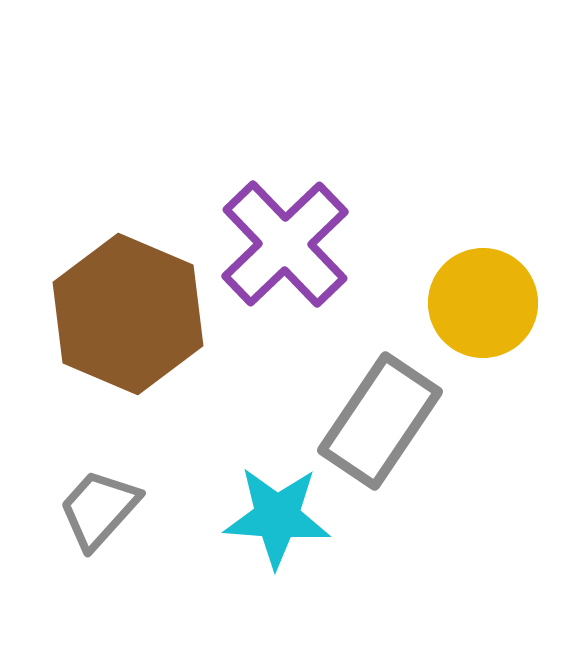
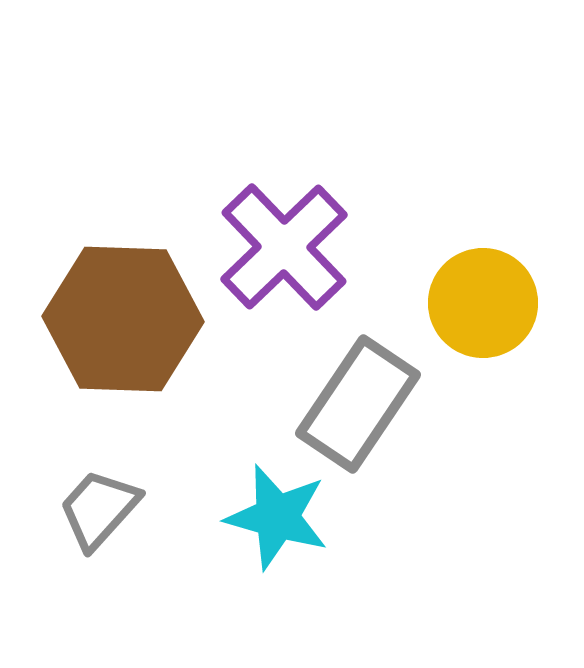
purple cross: moved 1 px left, 3 px down
brown hexagon: moved 5 px left, 5 px down; rotated 21 degrees counterclockwise
gray rectangle: moved 22 px left, 17 px up
cyan star: rotated 12 degrees clockwise
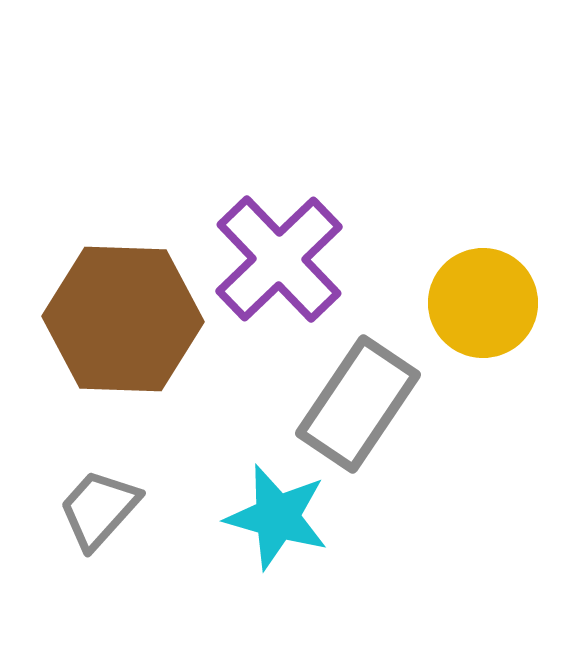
purple cross: moved 5 px left, 12 px down
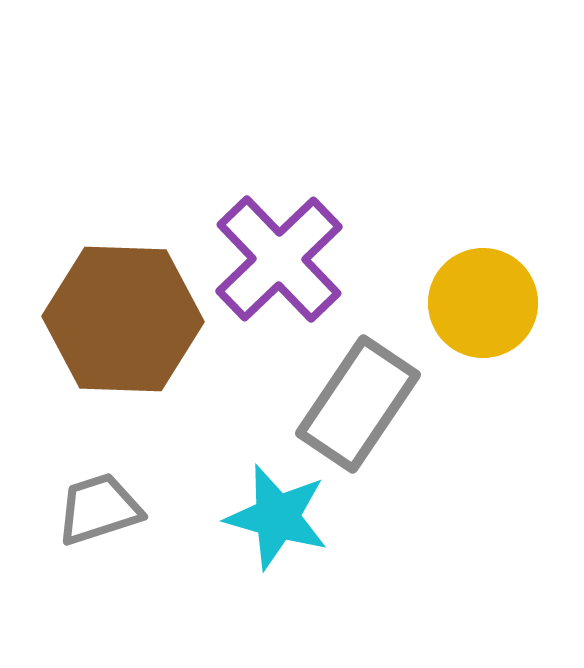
gray trapezoid: rotated 30 degrees clockwise
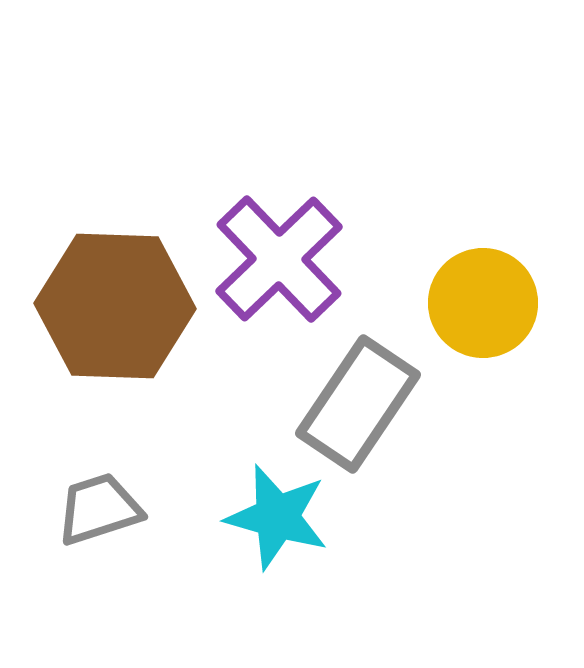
brown hexagon: moved 8 px left, 13 px up
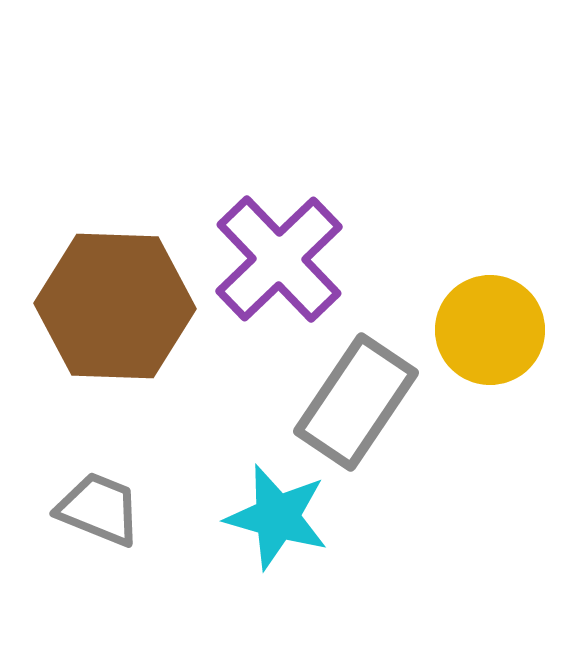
yellow circle: moved 7 px right, 27 px down
gray rectangle: moved 2 px left, 2 px up
gray trapezoid: rotated 40 degrees clockwise
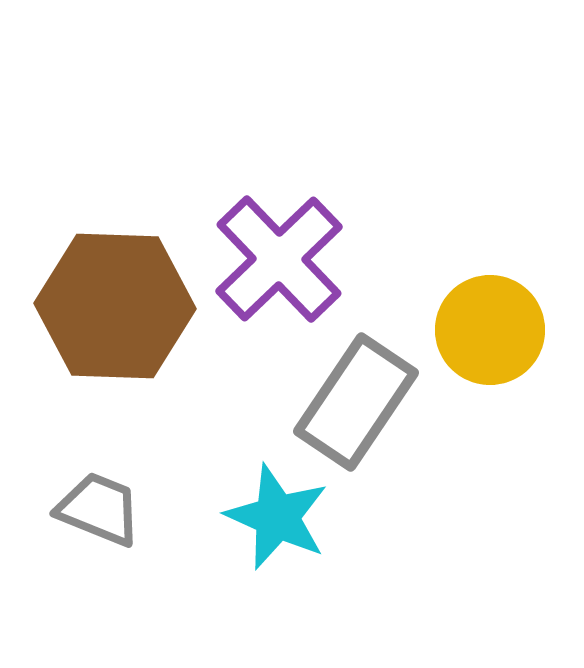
cyan star: rotated 8 degrees clockwise
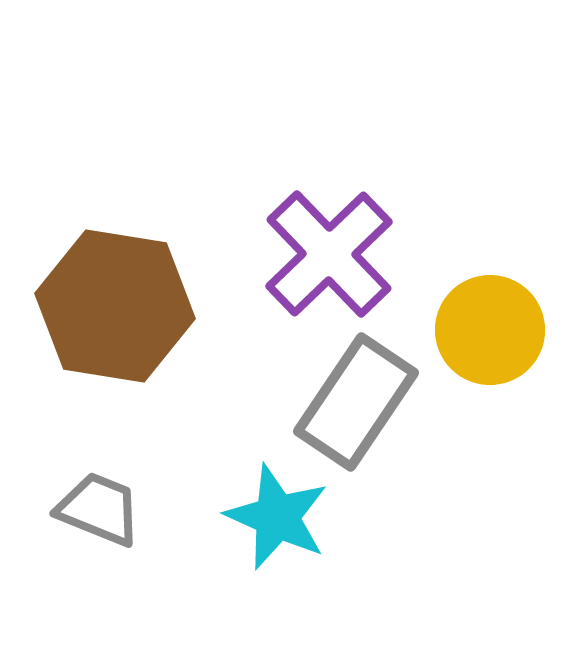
purple cross: moved 50 px right, 5 px up
brown hexagon: rotated 7 degrees clockwise
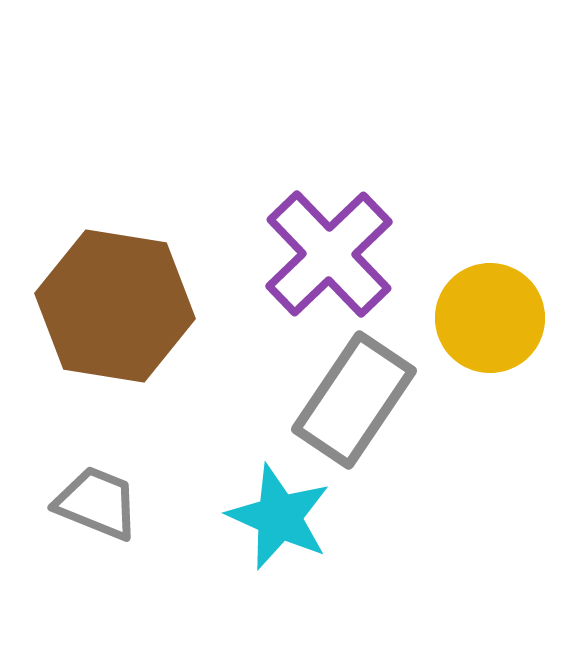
yellow circle: moved 12 px up
gray rectangle: moved 2 px left, 2 px up
gray trapezoid: moved 2 px left, 6 px up
cyan star: moved 2 px right
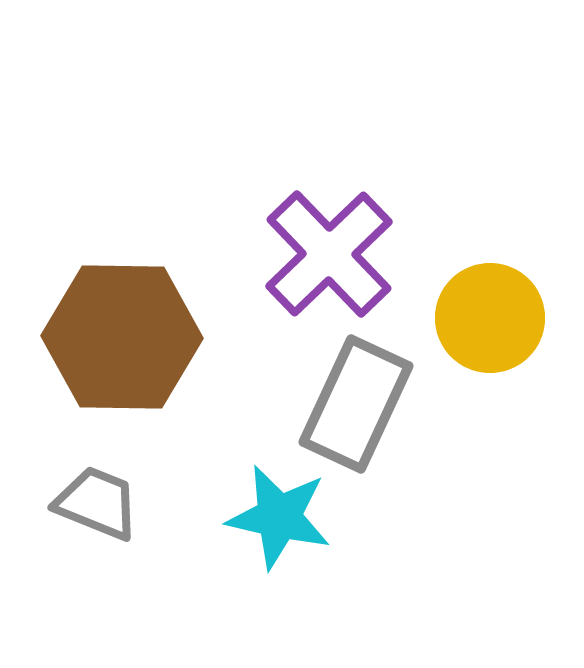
brown hexagon: moved 7 px right, 31 px down; rotated 8 degrees counterclockwise
gray rectangle: moved 2 px right, 4 px down; rotated 9 degrees counterclockwise
cyan star: rotated 11 degrees counterclockwise
